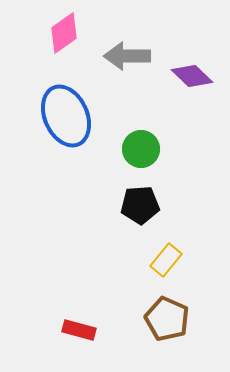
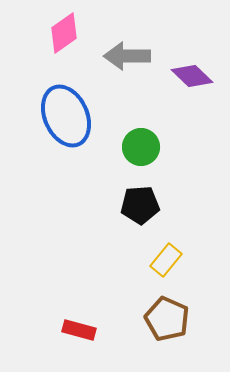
green circle: moved 2 px up
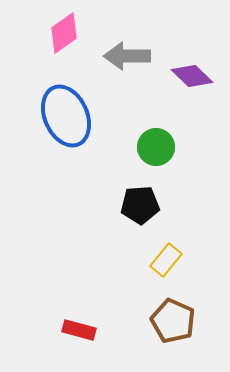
green circle: moved 15 px right
brown pentagon: moved 6 px right, 2 px down
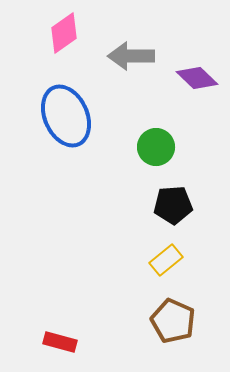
gray arrow: moved 4 px right
purple diamond: moved 5 px right, 2 px down
black pentagon: moved 33 px right
yellow rectangle: rotated 12 degrees clockwise
red rectangle: moved 19 px left, 12 px down
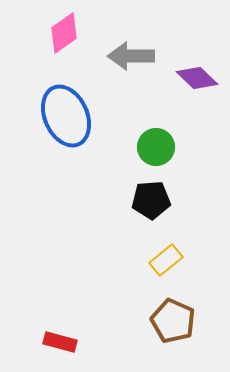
black pentagon: moved 22 px left, 5 px up
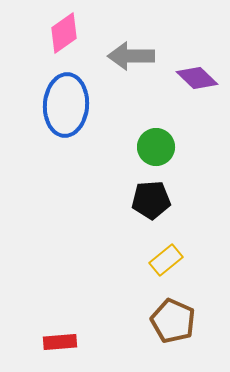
blue ellipse: moved 11 px up; rotated 28 degrees clockwise
red rectangle: rotated 20 degrees counterclockwise
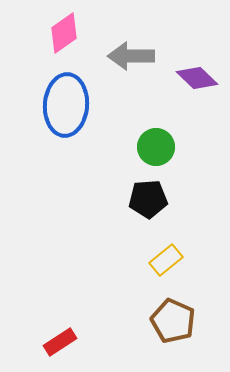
black pentagon: moved 3 px left, 1 px up
red rectangle: rotated 28 degrees counterclockwise
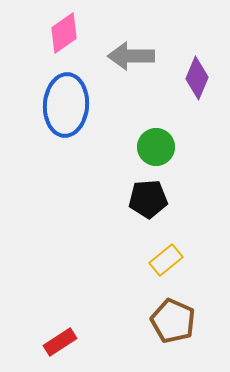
purple diamond: rotated 69 degrees clockwise
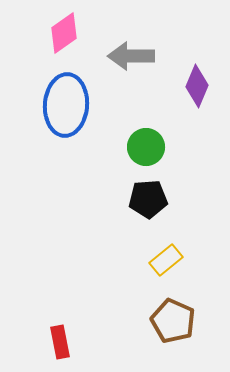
purple diamond: moved 8 px down
green circle: moved 10 px left
red rectangle: rotated 68 degrees counterclockwise
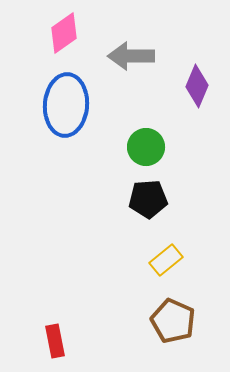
red rectangle: moved 5 px left, 1 px up
